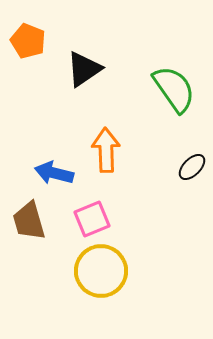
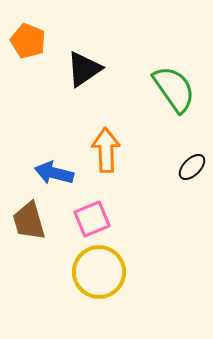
yellow circle: moved 2 px left, 1 px down
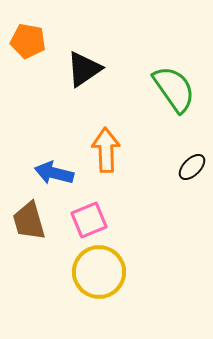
orange pentagon: rotated 12 degrees counterclockwise
pink square: moved 3 px left, 1 px down
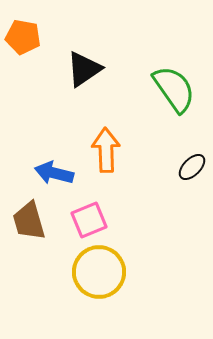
orange pentagon: moved 5 px left, 4 px up
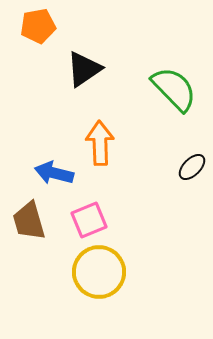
orange pentagon: moved 15 px right, 11 px up; rotated 20 degrees counterclockwise
green semicircle: rotated 9 degrees counterclockwise
orange arrow: moved 6 px left, 7 px up
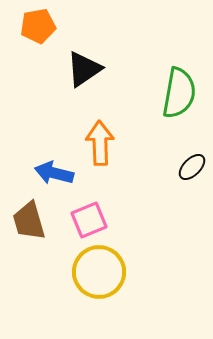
green semicircle: moved 5 px right, 4 px down; rotated 54 degrees clockwise
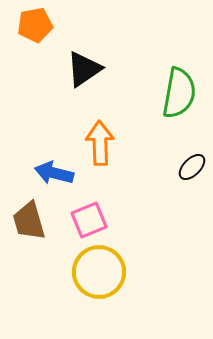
orange pentagon: moved 3 px left, 1 px up
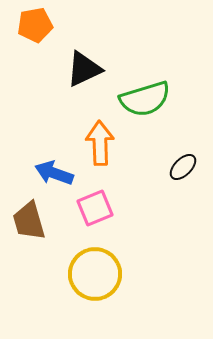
black triangle: rotated 9 degrees clockwise
green semicircle: moved 34 px left, 6 px down; rotated 63 degrees clockwise
black ellipse: moved 9 px left
blue arrow: rotated 6 degrees clockwise
pink square: moved 6 px right, 12 px up
yellow circle: moved 4 px left, 2 px down
